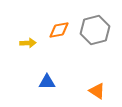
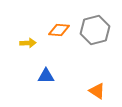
orange diamond: rotated 15 degrees clockwise
blue triangle: moved 1 px left, 6 px up
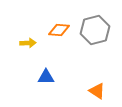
blue triangle: moved 1 px down
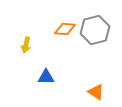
orange diamond: moved 6 px right, 1 px up
yellow arrow: moved 2 px left, 2 px down; rotated 105 degrees clockwise
orange triangle: moved 1 px left, 1 px down
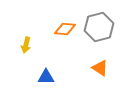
gray hexagon: moved 4 px right, 3 px up
orange triangle: moved 4 px right, 24 px up
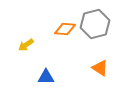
gray hexagon: moved 4 px left, 3 px up
yellow arrow: rotated 42 degrees clockwise
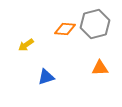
orange triangle: rotated 36 degrees counterclockwise
blue triangle: rotated 18 degrees counterclockwise
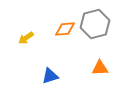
orange diamond: rotated 10 degrees counterclockwise
yellow arrow: moved 7 px up
blue triangle: moved 4 px right, 1 px up
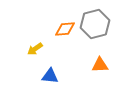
yellow arrow: moved 9 px right, 11 px down
orange triangle: moved 3 px up
blue triangle: rotated 24 degrees clockwise
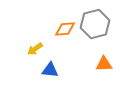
orange triangle: moved 4 px right, 1 px up
blue triangle: moved 6 px up
